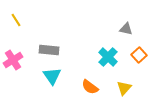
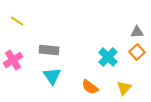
yellow line: moved 1 px right, 1 px down; rotated 24 degrees counterclockwise
gray triangle: moved 11 px right, 3 px down; rotated 16 degrees counterclockwise
orange square: moved 2 px left, 3 px up
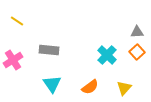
cyan cross: moved 1 px left, 2 px up
cyan triangle: moved 8 px down
orange semicircle: rotated 72 degrees counterclockwise
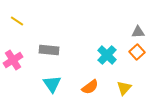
gray triangle: moved 1 px right
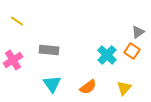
gray triangle: rotated 32 degrees counterclockwise
orange square: moved 5 px left, 1 px up; rotated 14 degrees counterclockwise
orange semicircle: moved 2 px left
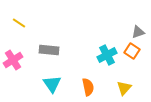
yellow line: moved 2 px right, 2 px down
gray triangle: rotated 16 degrees clockwise
cyan cross: rotated 18 degrees clockwise
orange semicircle: rotated 66 degrees counterclockwise
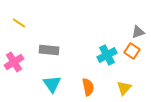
pink cross: moved 1 px right, 2 px down
